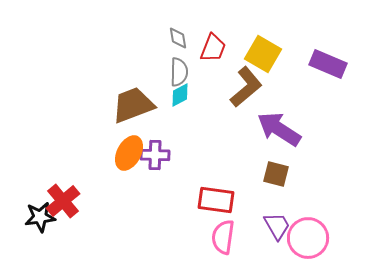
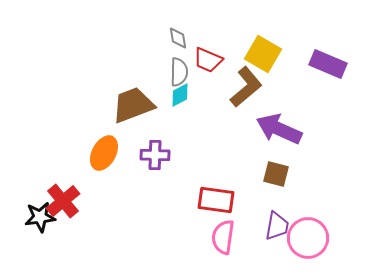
red trapezoid: moved 5 px left, 12 px down; rotated 92 degrees clockwise
purple arrow: rotated 9 degrees counterclockwise
orange ellipse: moved 25 px left
purple trapezoid: rotated 40 degrees clockwise
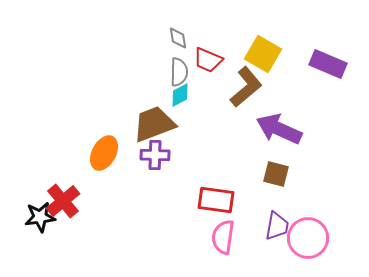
brown trapezoid: moved 21 px right, 19 px down
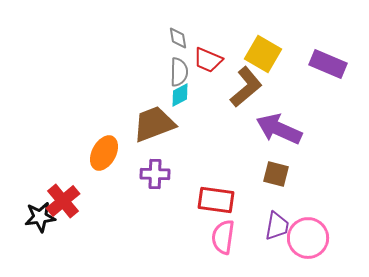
purple cross: moved 19 px down
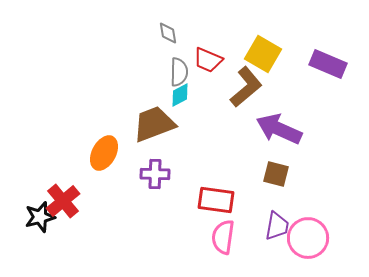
gray diamond: moved 10 px left, 5 px up
black star: rotated 8 degrees counterclockwise
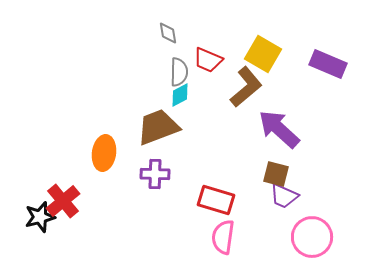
brown trapezoid: moved 4 px right, 3 px down
purple arrow: rotated 18 degrees clockwise
orange ellipse: rotated 20 degrees counterclockwise
red rectangle: rotated 9 degrees clockwise
purple trapezoid: moved 7 px right, 30 px up; rotated 104 degrees clockwise
pink circle: moved 4 px right, 1 px up
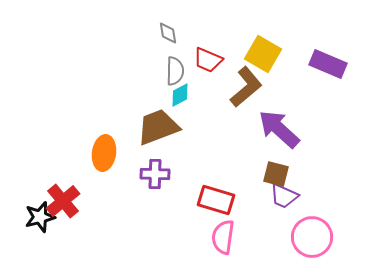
gray semicircle: moved 4 px left, 1 px up
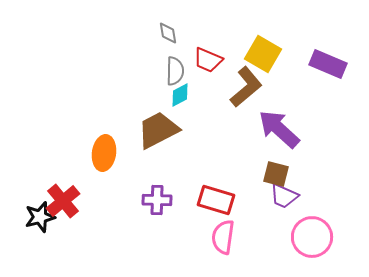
brown trapezoid: moved 3 px down; rotated 6 degrees counterclockwise
purple cross: moved 2 px right, 26 px down
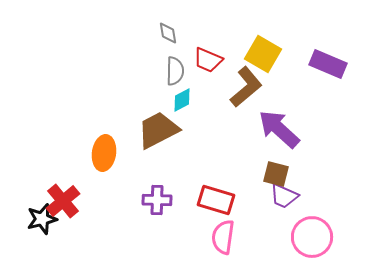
cyan diamond: moved 2 px right, 5 px down
black star: moved 2 px right, 2 px down
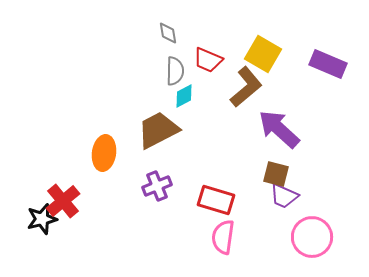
cyan diamond: moved 2 px right, 4 px up
purple cross: moved 14 px up; rotated 24 degrees counterclockwise
